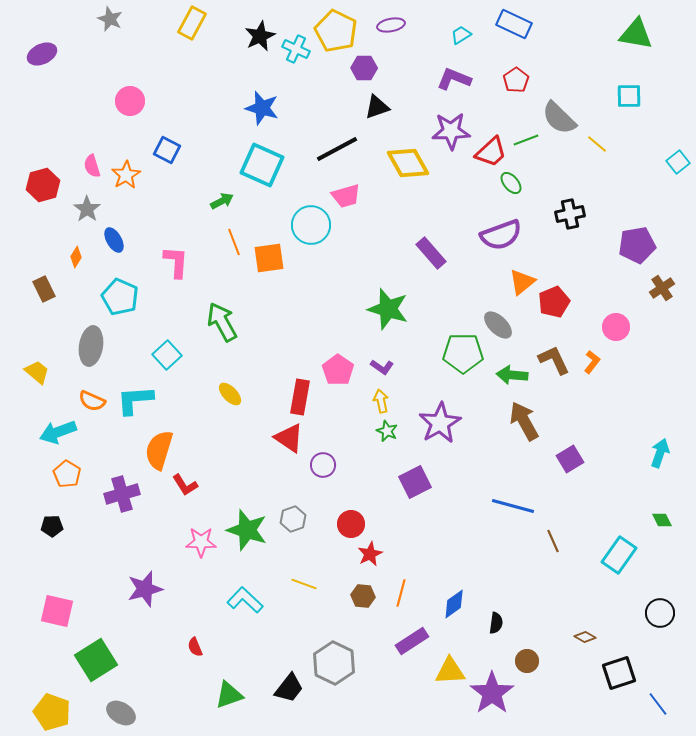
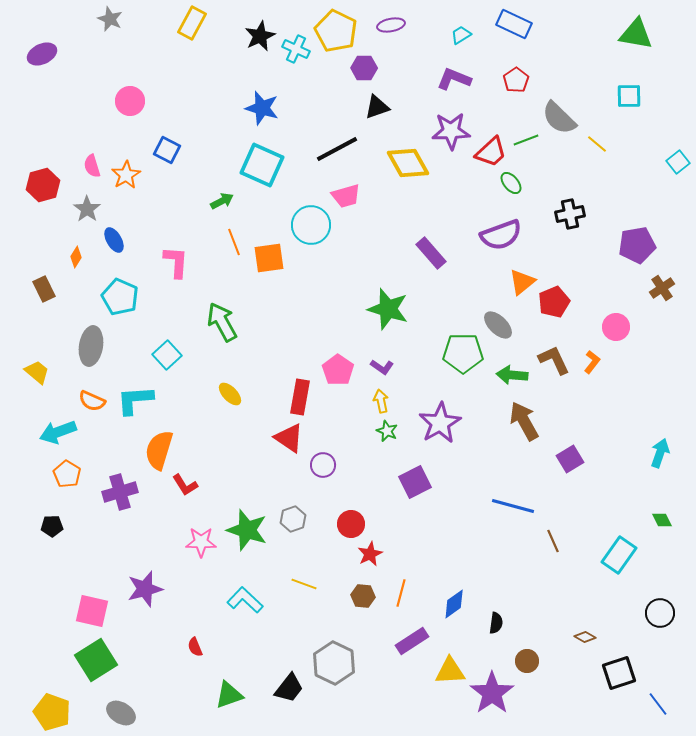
purple cross at (122, 494): moved 2 px left, 2 px up
pink square at (57, 611): moved 35 px right
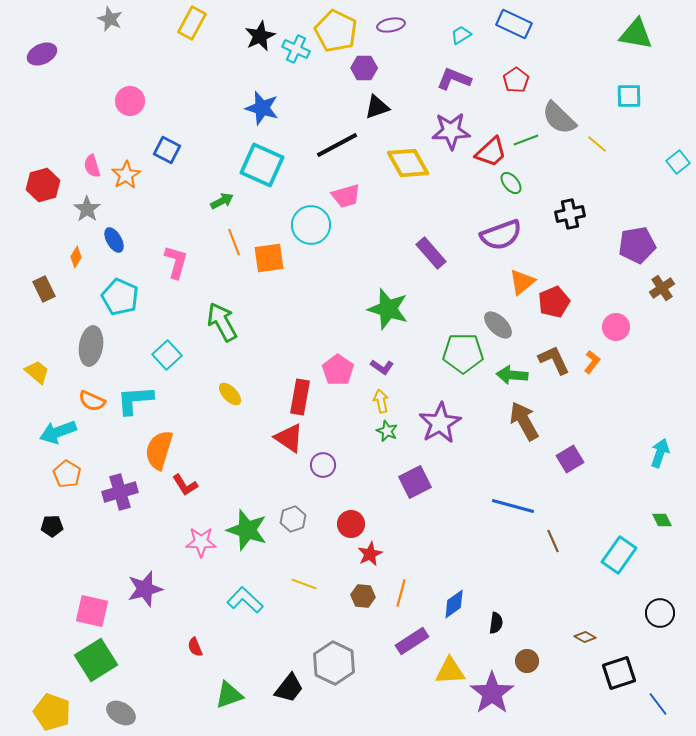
black line at (337, 149): moved 4 px up
pink L-shape at (176, 262): rotated 12 degrees clockwise
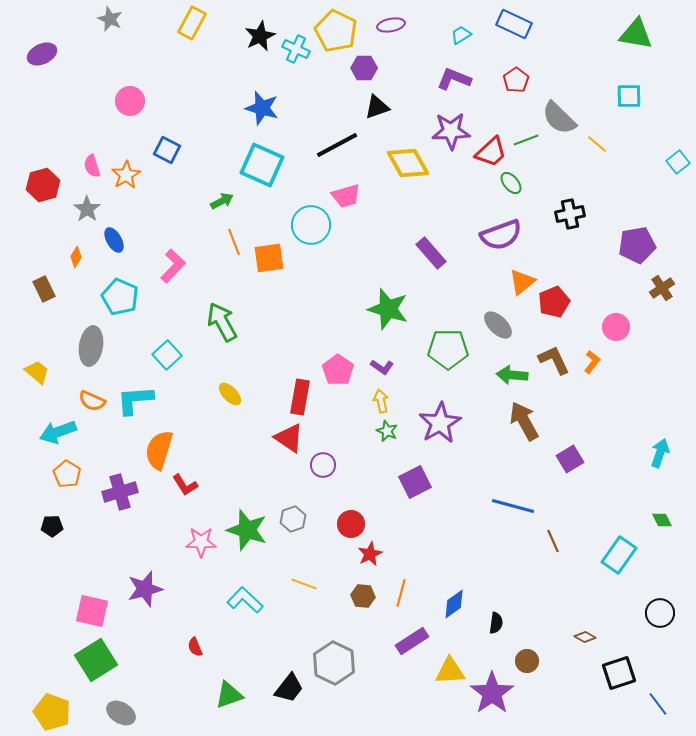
pink L-shape at (176, 262): moved 3 px left, 4 px down; rotated 28 degrees clockwise
green pentagon at (463, 353): moved 15 px left, 4 px up
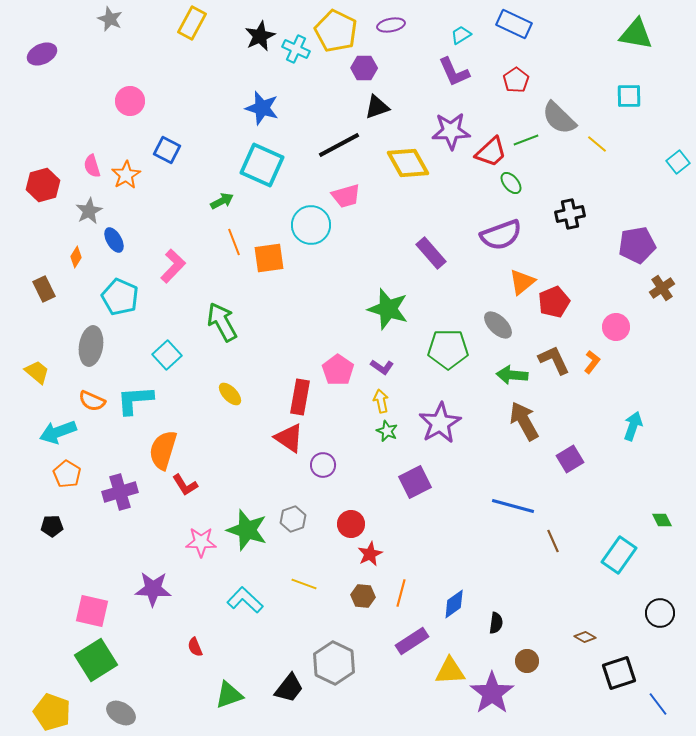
purple L-shape at (454, 79): moved 7 px up; rotated 136 degrees counterclockwise
black line at (337, 145): moved 2 px right
gray star at (87, 209): moved 2 px right, 2 px down; rotated 8 degrees clockwise
orange semicircle at (159, 450): moved 4 px right
cyan arrow at (660, 453): moved 27 px left, 27 px up
purple star at (145, 589): moved 8 px right; rotated 18 degrees clockwise
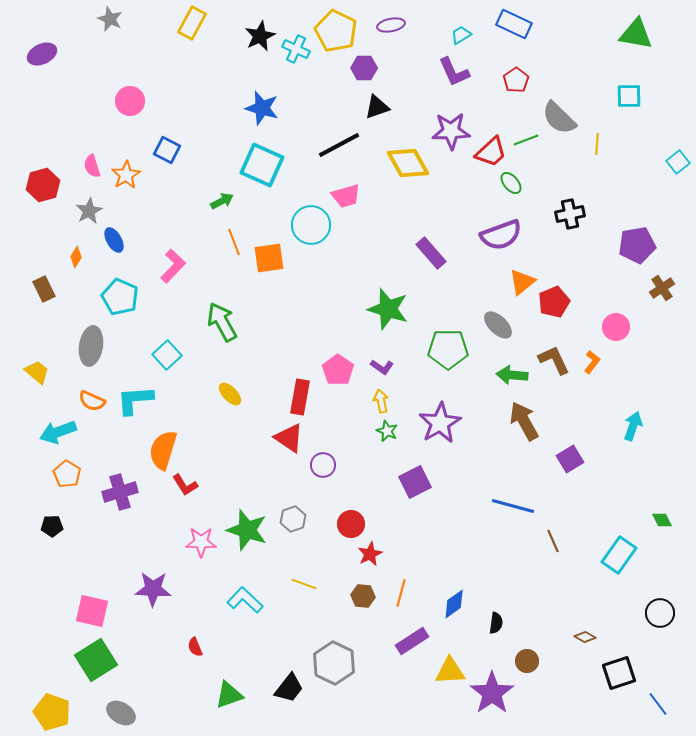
yellow line at (597, 144): rotated 55 degrees clockwise
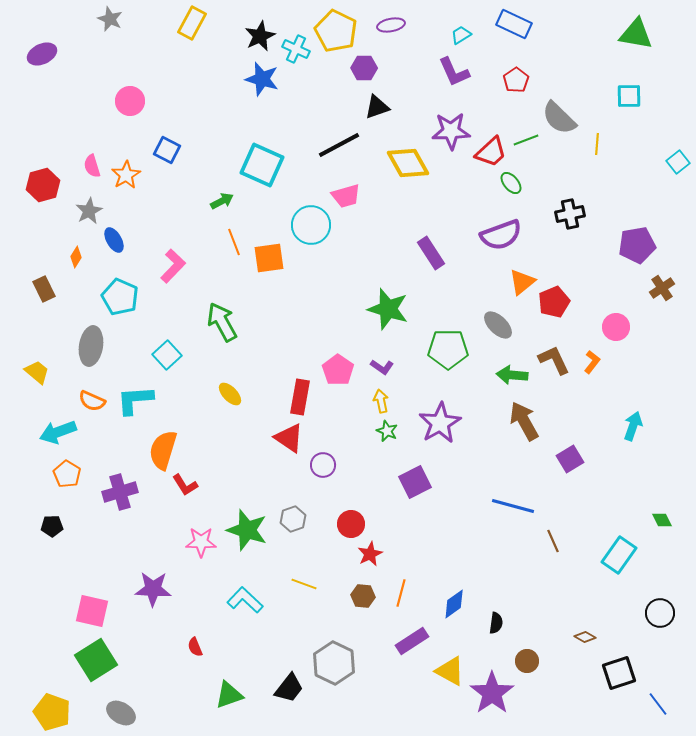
blue star at (262, 108): moved 29 px up
purple rectangle at (431, 253): rotated 8 degrees clockwise
yellow triangle at (450, 671): rotated 32 degrees clockwise
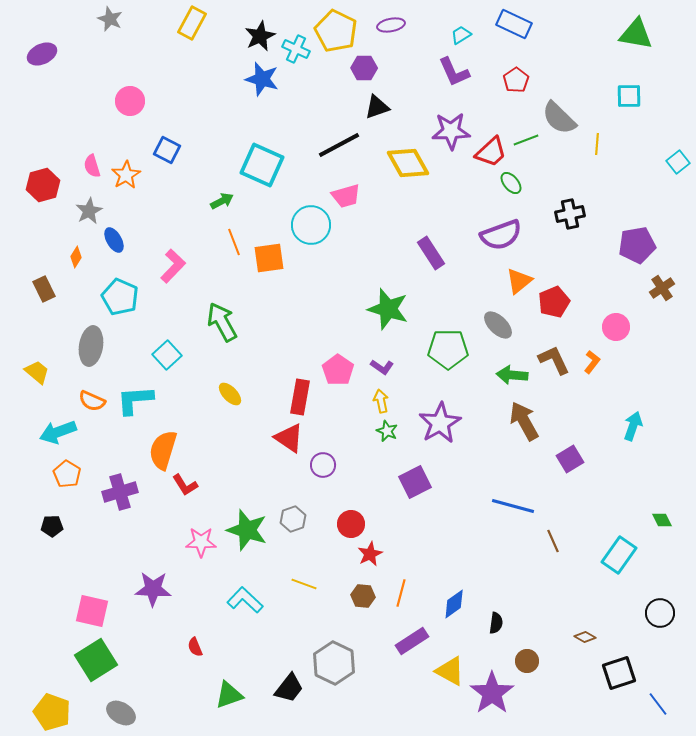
orange triangle at (522, 282): moved 3 px left, 1 px up
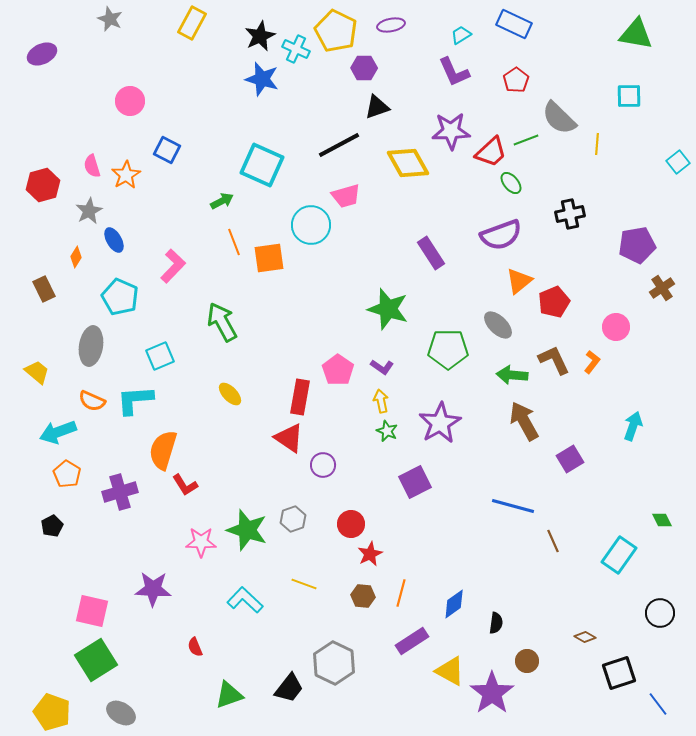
cyan square at (167, 355): moved 7 px left, 1 px down; rotated 20 degrees clockwise
black pentagon at (52, 526): rotated 25 degrees counterclockwise
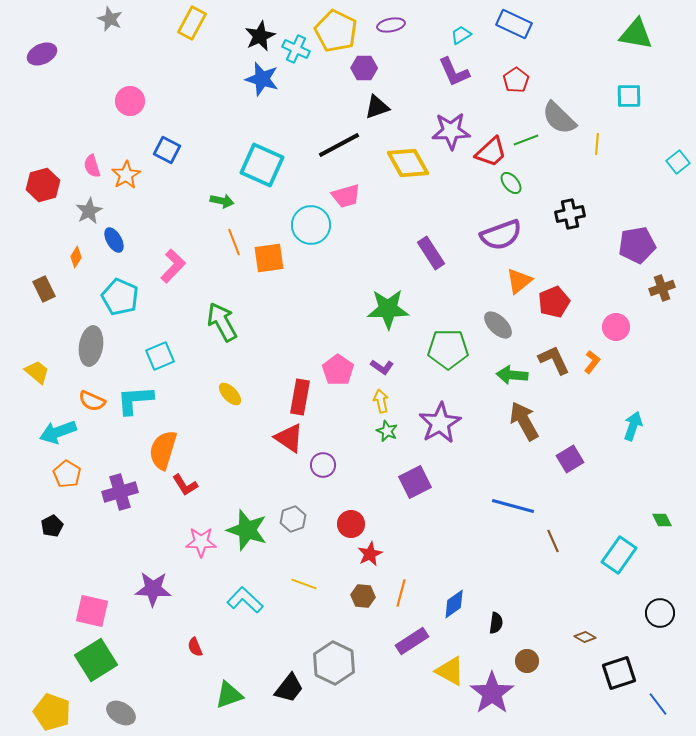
green arrow at (222, 201): rotated 40 degrees clockwise
brown cross at (662, 288): rotated 15 degrees clockwise
green star at (388, 309): rotated 18 degrees counterclockwise
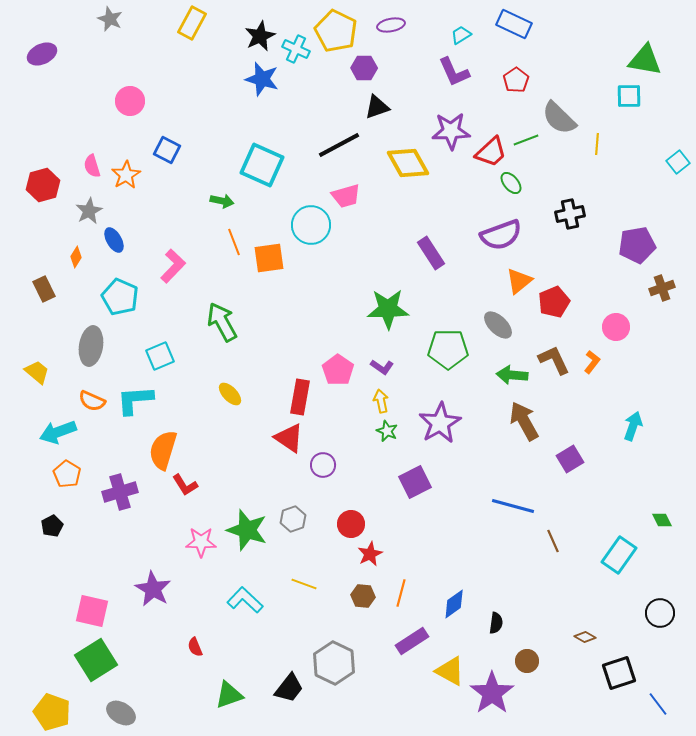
green triangle at (636, 34): moved 9 px right, 26 px down
purple star at (153, 589): rotated 27 degrees clockwise
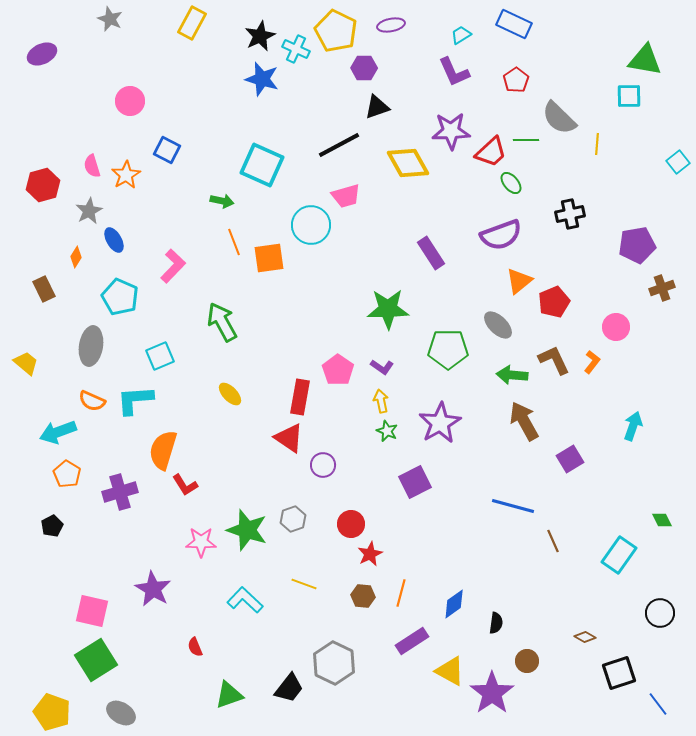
green line at (526, 140): rotated 20 degrees clockwise
yellow trapezoid at (37, 372): moved 11 px left, 9 px up
